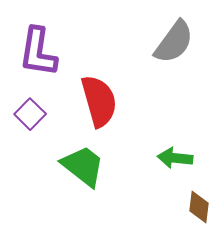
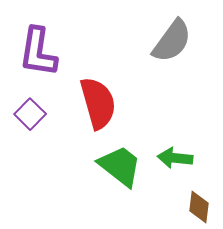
gray semicircle: moved 2 px left, 1 px up
red semicircle: moved 1 px left, 2 px down
green trapezoid: moved 37 px right
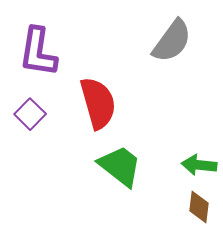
green arrow: moved 24 px right, 7 px down
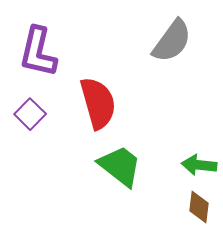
purple L-shape: rotated 4 degrees clockwise
